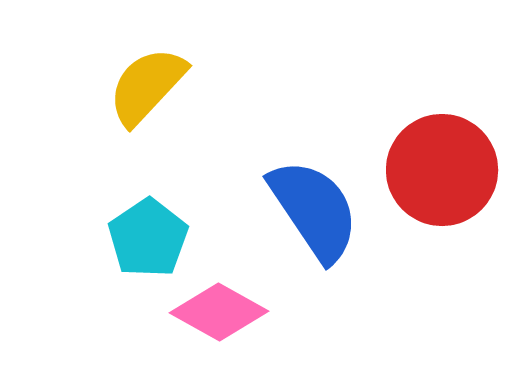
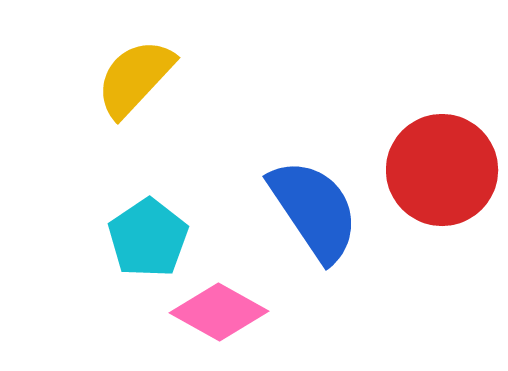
yellow semicircle: moved 12 px left, 8 px up
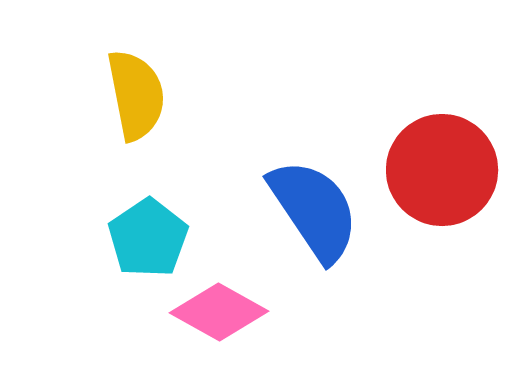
yellow semicircle: moved 1 px right, 17 px down; rotated 126 degrees clockwise
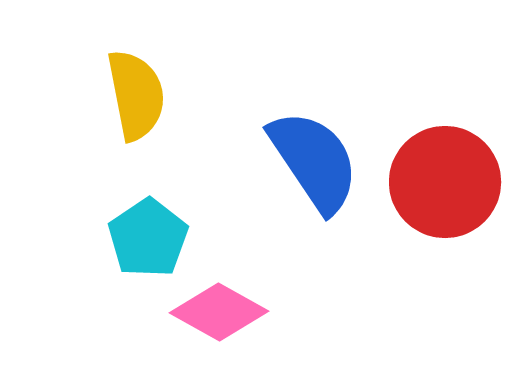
red circle: moved 3 px right, 12 px down
blue semicircle: moved 49 px up
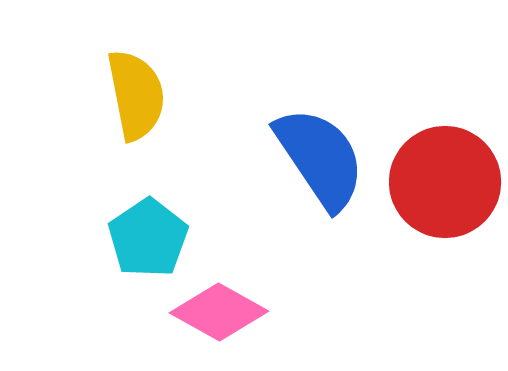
blue semicircle: moved 6 px right, 3 px up
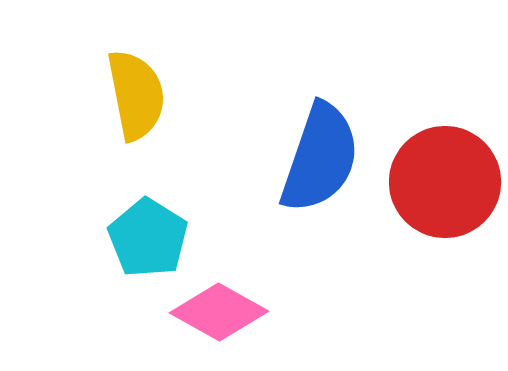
blue semicircle: rotated 53 degrees clockwise
cyan pentagon: rotated 6 degrees counterclockwise
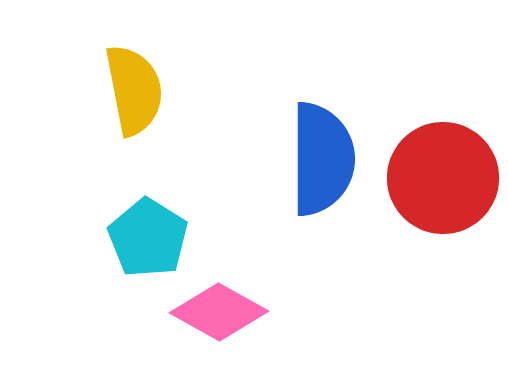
yellow semicircle: moved 2 px left, 5 px up
blue semicircle: moved 2 px right, 1 px down; rotated 19 degrees counterclockwise
red circle: moved 2 px left, 4 px up
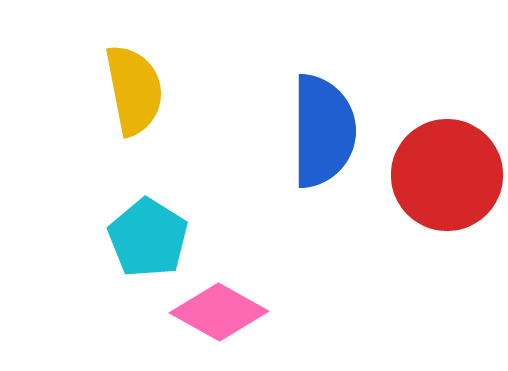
blue semicircle: moved 1 px right, 28 px up
red circle: moved 4 px right, 3 px up
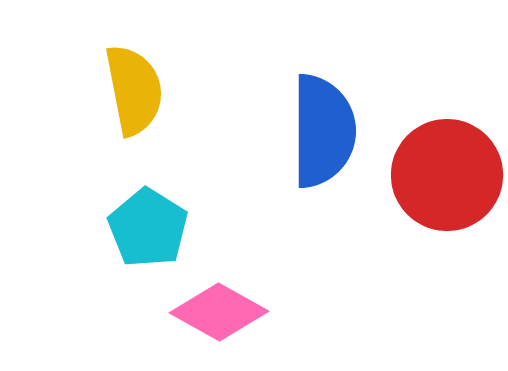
cyan pentagon: moved 10 px up
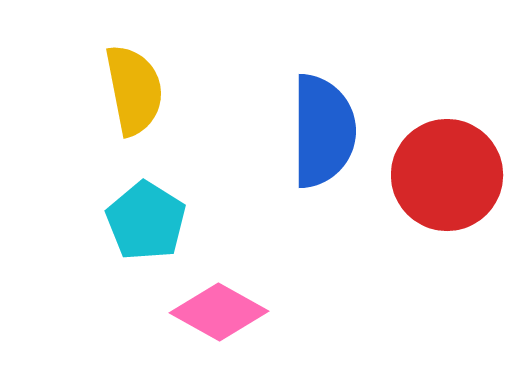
cyan pentagon: moved 2 px left, 7 px up
